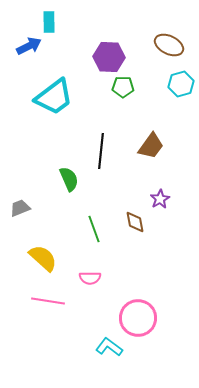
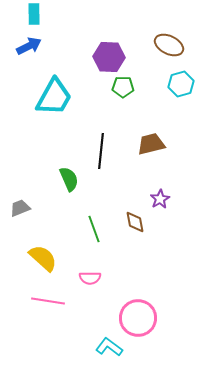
cyan rectangle: moved 15 px left, 8 px up
cyan trapezoid: rotated 24 degrees counterclockwise
brown trapezoid: moved 2 px up; rotated 140 degrees counterclockwise
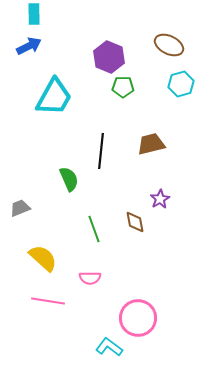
purple hexagon: rotated 20 degrees clockwise
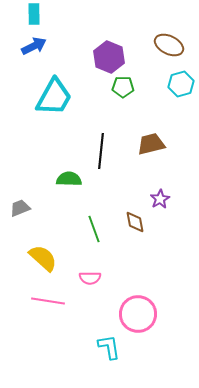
blue arrow: moved 5 px right
green semicircle: rotated 65 degrees counterclockwise
pink circle: moved 4 px up
cyan L-shape: rotated 44 degrees clockwise
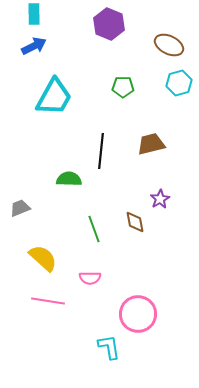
purple hexagon: moved 33 px up
cyan hexagon: moved 2 px left, 1 px up
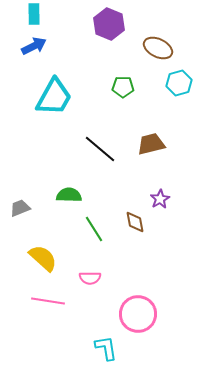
brown ellipse: moved 11 px left, 3 px down
black line: moved 1 px left, 2 px up; rotated 56 degrees counterclockwise
green semicircle: moved 16 px down
green line: rotated 12 degrees counterclockwise
cyan L-shape: moved 3 px left, 1 px down
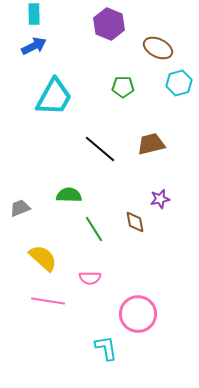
purple star: rotated 18 degrees clockwise
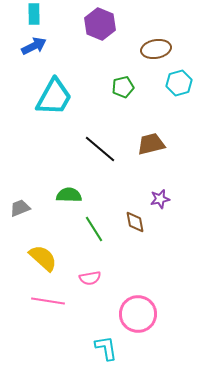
purple hexagon: moved 9 px left
brown ellipse: moved 2 px left, 1 px down; rotated 36 degrees counterclockwise
green pentagon: rotated 15 degrees counterclockwise
pink semicircle: rotated 10 degrees counterclockwise
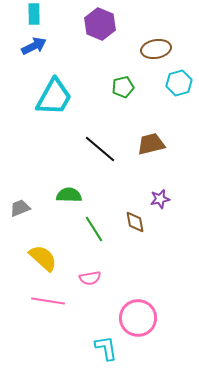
pink circle: moved 4 px down
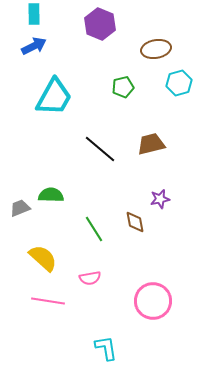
green semicircle: moved 18 px left
pink circle: moved 15 px right, 17 px up
